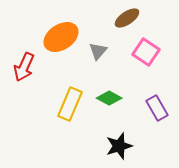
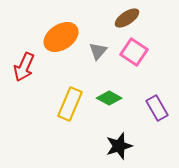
pink square: moved 12 px left
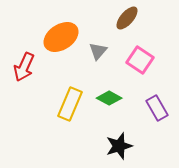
brown ellipse: rotated 15 degrees counterclockwise
pink square: moved 6 px right, 8 px down
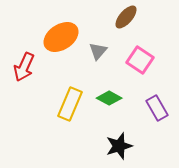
brown ellipse: moved 1 px left, 1 px up
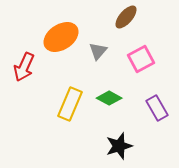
pink square: moved 1 px right, 1 px up; rotated 28 degrees clockwise
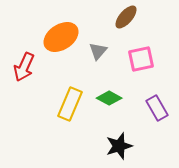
pink square: rotated 16 degrees clockwise
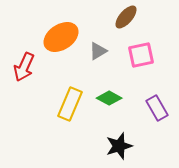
gray triangle: rotated 18 degrees clockwise
pink square: moved 4 px up
